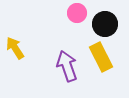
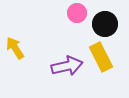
purple arrow: rotated 96 degrees clockwise
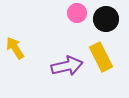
black circle: moved 1 px right, 5 px up
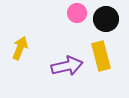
yellow arrow: moved 5 px right; rotated 55 degrees clockwise
yellow rectangle: moved 1 px up; rotated 12 degrees clockwise
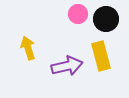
pink circle: moved 1 px right, 1 px down
yellow arrow: moved 8 px right; rotated 40 degrees counterclockwise
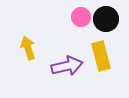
pink circle: moved 3 px right, 3 px down
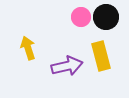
black circle: moved 2 px up
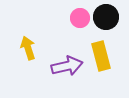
pink circle: moved 1 px left, 1 px down
